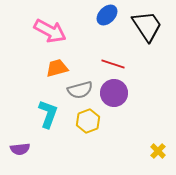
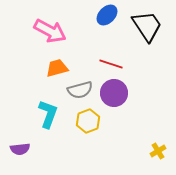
red line: moved 2 px left
yellow cross: rotated 14 degrees clockwise
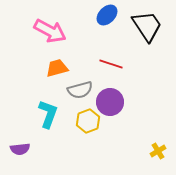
purple circle: moved 4 px left, 9 px down
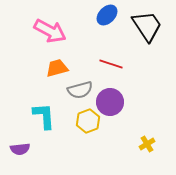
cyan L-shape: moved 4 px left, 2 px down; rotated 24 degrees counterclockwise
yellow cross: moved 11 px left, 7 px up
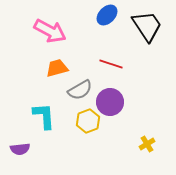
gray semicircle: rotated 15 degrees counterclockwise
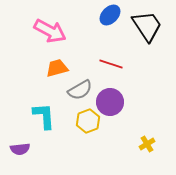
blue ellipse: moved 3 px right
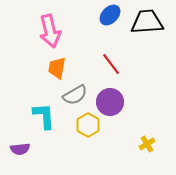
black trapezoid: moved 4 px up; rotated 60 degrees counterclockwise
pink arrow: rotated 48 degrees clockwise
red line: rotated 35 degrees clockwise
orange trapezoid: rotated 65 degrees counterclockwise
gray semicircle: moved 5 px left, 5 px down
yellow hexagon: moved 4 px down; rotated 10 degrees counterclockwise
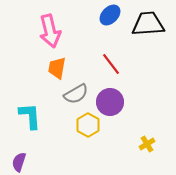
black trapezoid: moved 1 px right, 2 px down
gray semicircle: moved 1 px right, 1 px up
cyan L-shape: moved 14 px left
purple semicircle: moved 1 px left, 13 px down; rotated 114 degrees clockwise
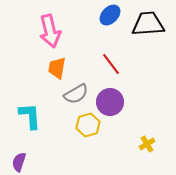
yellow hexagon: rotated 15 degrees clockwise
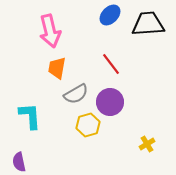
purple semicircle: rotated 30 degrees counterclockwise
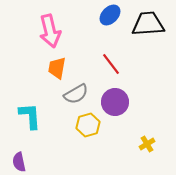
purple circle: moved 5 px right
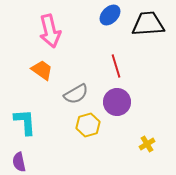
red line: moved 5 px right, 2 px down; rotated 20 degrees clockwise
orange trapezoid: moved 15 px left, 2 px down; rotated 115 degrees clockwise
purple circle: moved 2 px right
cyan L-shape: moved 5 px left, 6 px down
